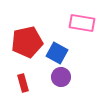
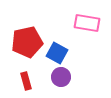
pink rectangle: moved 5 px right
red rectangle: moved 3 px right, 2 px up
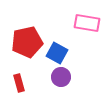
red rectangle: moved 7 px left, 2 px down
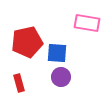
blue square: rotated 25 degrees counterclockwise
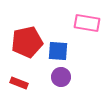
blue square: moved 1 px right, 2 px up
red rectangle: rotated 54 degrees counterclockwise
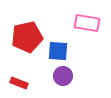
red pentagon: moved 5 px up
purple circle: moved 2 px right, 1 px up
